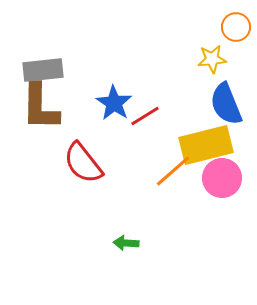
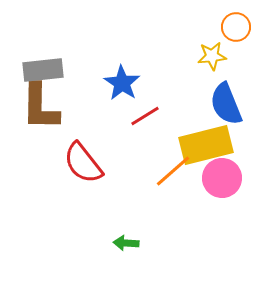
yellow star: moved 3 px up
blue star: moved 8 px right, 20 px up
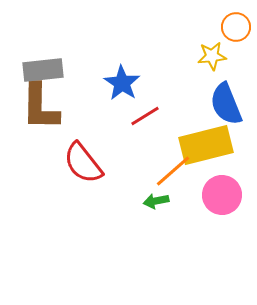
pink circle: moved 17 px down
green arrow: moved 30 px right, 42 px up; rotated 15 degrees counterclockwise
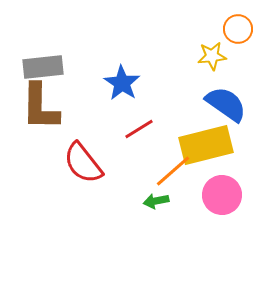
orange circle: moved 2 px right, 2 px down
gray rectangle: moved 3 px up
blue semicircle: rotated 147 degrees clockwise
red line: moved 6 px left, 13 px down
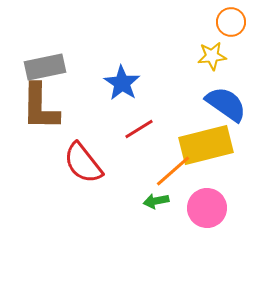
orange circle: moved 7 px left, 7 px up
gray rectangle: moved 2 px right; rotated 6 degrees counterclockwise
pink circle: moved 15 px left, 13 px down
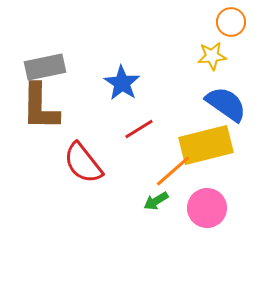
green arrow: rotated 20 degrees counterclockwise
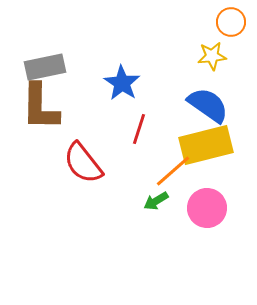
blue semicircle: moved 18 px left, 1 px down
red line: rotated 40 degrees counterclockwise
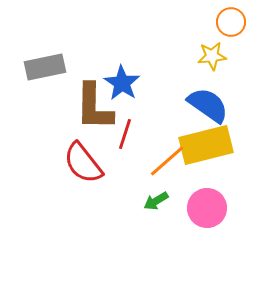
brown L-shape: moved 54 px right
red line: moved 14 px left, 5 px down
orange line: moved 6 px left, 10 px up
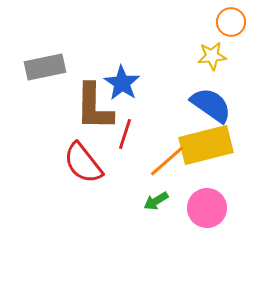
blue semicircle: moved 3 px right
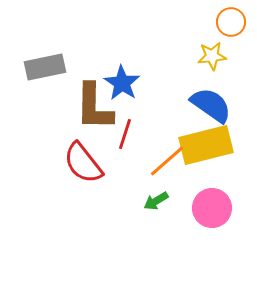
pink circle: moved 5 px right
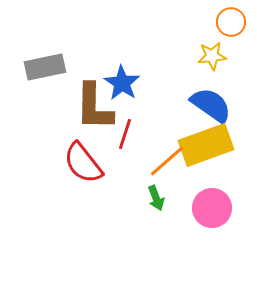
yellow rectangle: rotated 6 degrees counterclockwise
green arrow: moved 3 px up; rotated 80 degrees counterclockwise
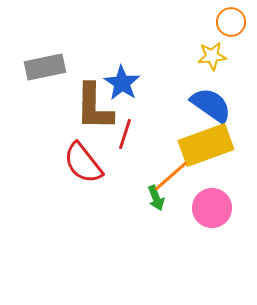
orange line: moved 4 px right, 15 px down
